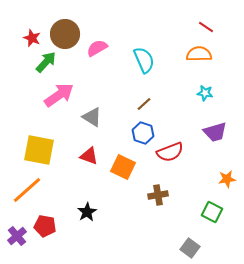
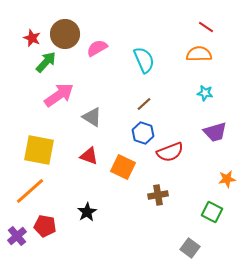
orange line: moved 3 px right, 1 px down
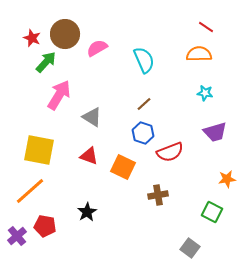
pink arrow: rotated 24 degrees counterclockwise
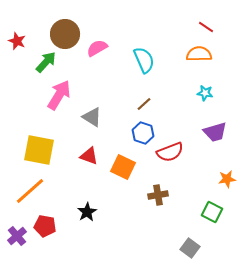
red star: moved 15 px left, 3 px down
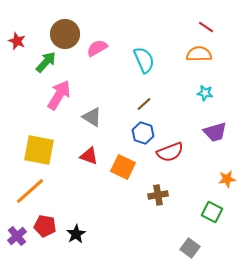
black star: moved 11 px left, 22 px down
